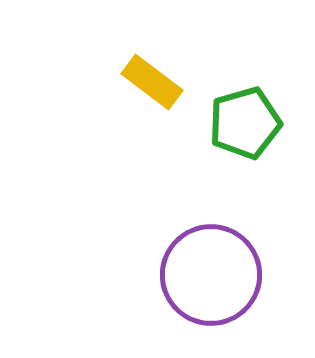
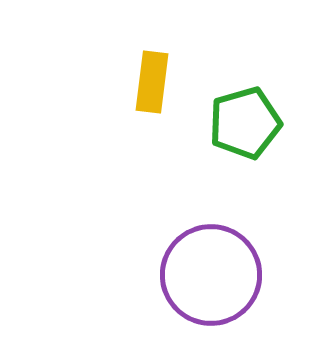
yellow rectangle: rotated 60 degrees clockwise
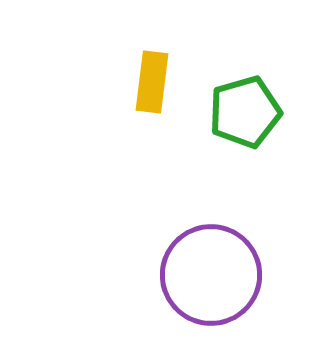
green pentagon: moved 11 px up
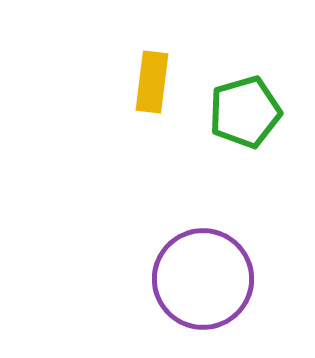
purple circle: moved 8 px left, 4 px down
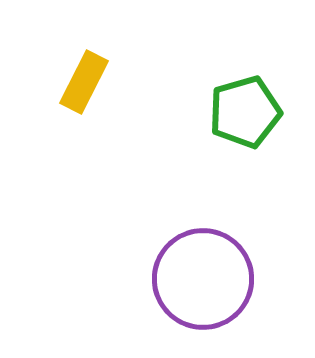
yellow rectangle: moved 68 px left; rotated 20 degrees clockwise
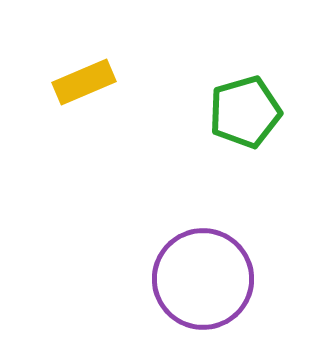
yellow rectangle: rotated 40 degrees clockwise
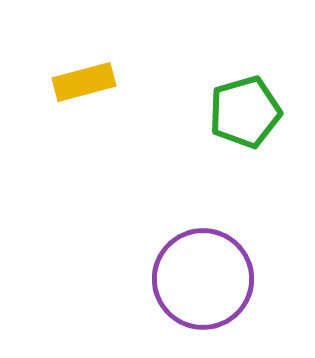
yellow rectangle: rotated 8 degrees clockwise
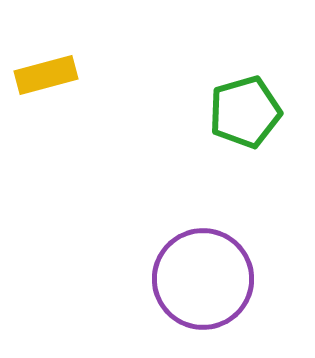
yellow rectangle: moved 38 px left, 7 px up
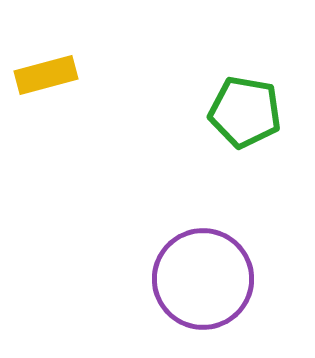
green pentagon: rotated 26 degrees clockwise
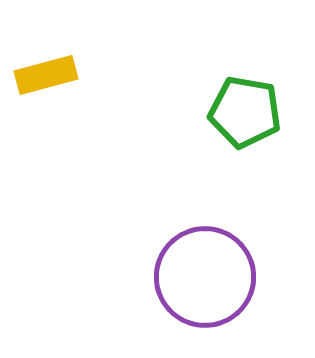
purple circle: moved 2 px right, 2 px up
